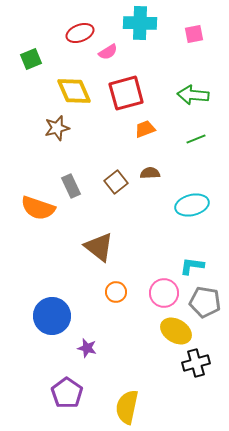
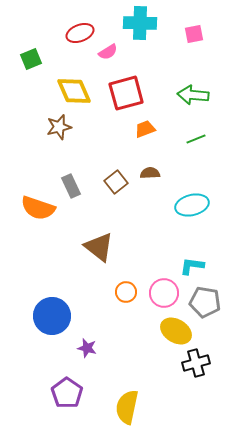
brown star: moved 2 px right, 1 px up
orange circle: moved 10 px right
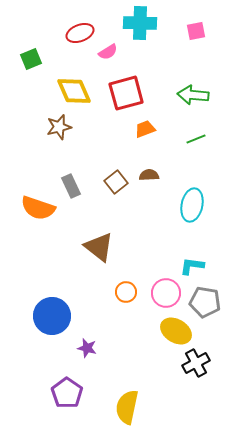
pink square: moved 2 px right, 3 px up
brown semicircle: moved 1 px left, 2 px down
cyan ellipse: rotated 64 degrees counterclockwise
pink circle: moved 2 px right
black cross: rotated 12 degrees counterclockwise
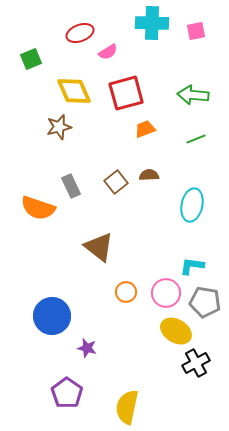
cyan cross: moved 12 px right
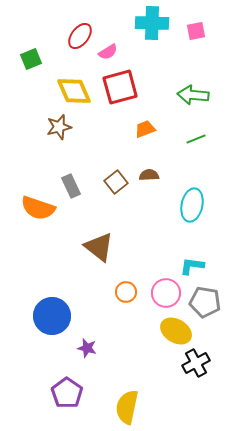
red ellipse: moved 3 px down; rotated 32 degrees counterclockwise
red square: moved 6 px left, 6 px up
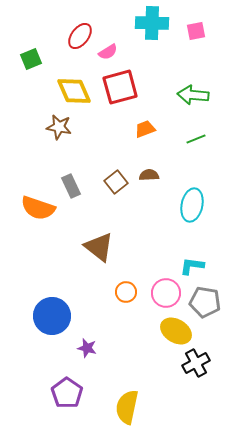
brown star: rotated 25 degrees clockwise
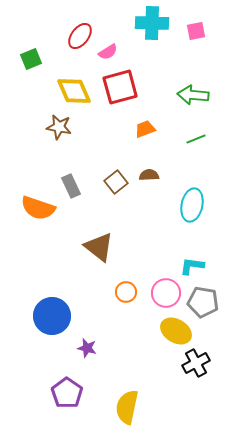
gray pentagon: moved 2 px left
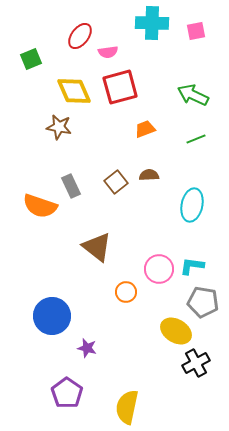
pink semicircle: rotated 24 degrees clockwise
green arrow: rotated 20 degrees clockwise
orange semicircle: moved 2 px right, 2 px up
brown triangle: moved 2 px left
pink circle: moved 7 px left, 24 px up
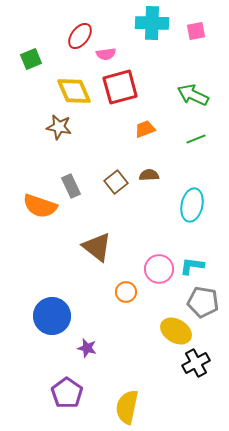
pink semicircle: moved 2 px left, 2 px down
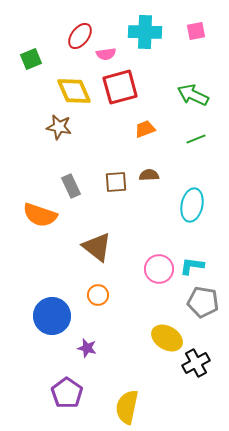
cyan cross: moved 7 px left, 9 px down
brown square: rotated 35 degrees clockwise
orange semicircle: moved 9 px down
orange circle: moved 28 px left, 3 px down
yellow ellipse: moved 9 px left, 7 px down
